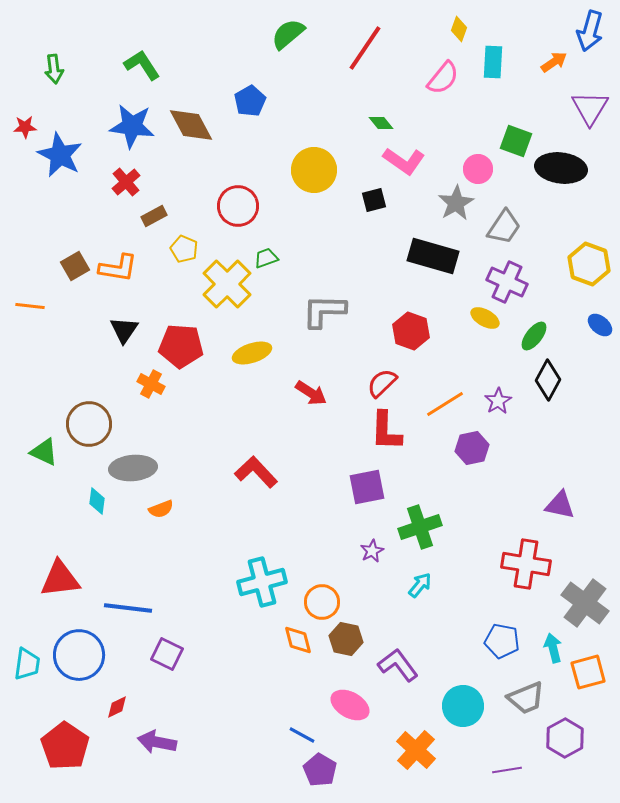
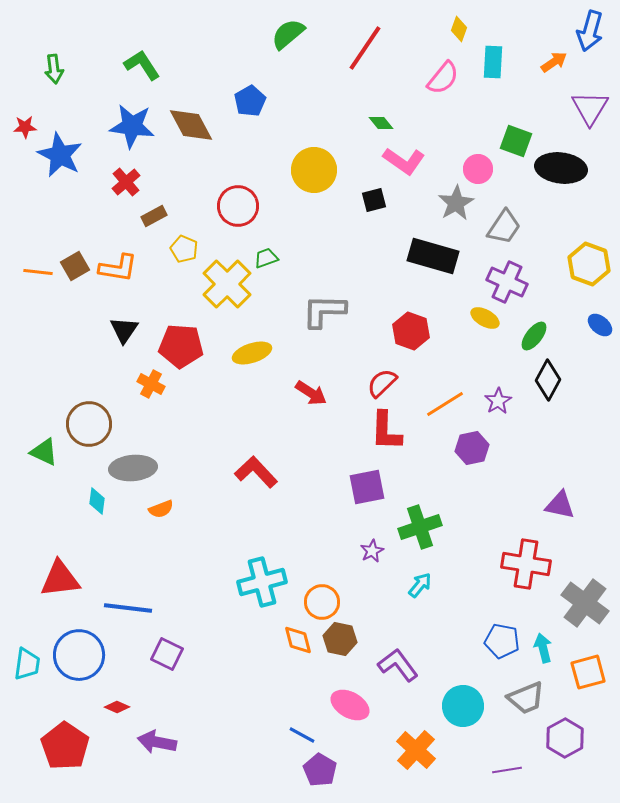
orange line at (30, 306): moved 8 px right, 34 px up
brown hexagon at (346, 639): moved 6 px left
cyan arrow at (553, 648): moved 10 px left
red diamond at (117, 707): rotated 50 degrees clockwise
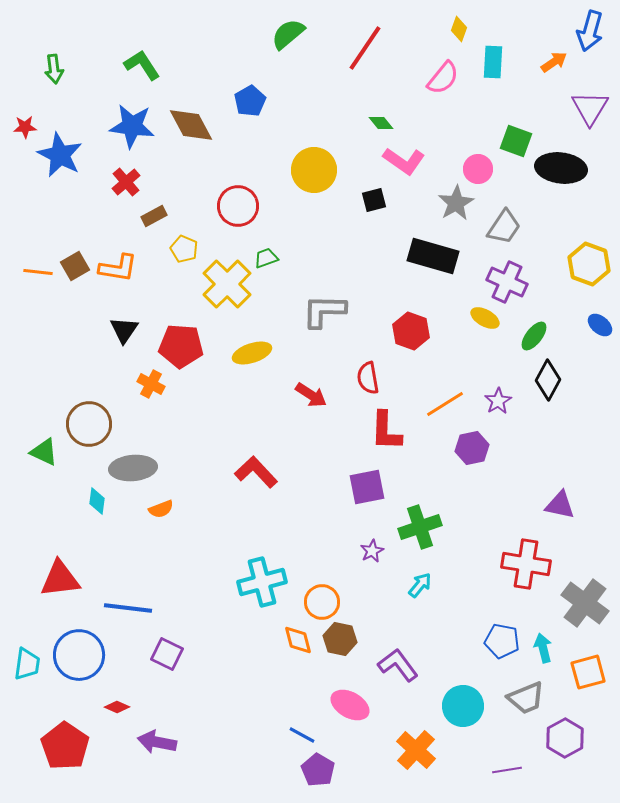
red semicircle at (382, 383): moved 14 px left, 5 px up; rotated 56 degrees counterclockwise
red arrow at (311, 393): moved 2 px down
purple pentagon at (320, 770): moved 2 px left
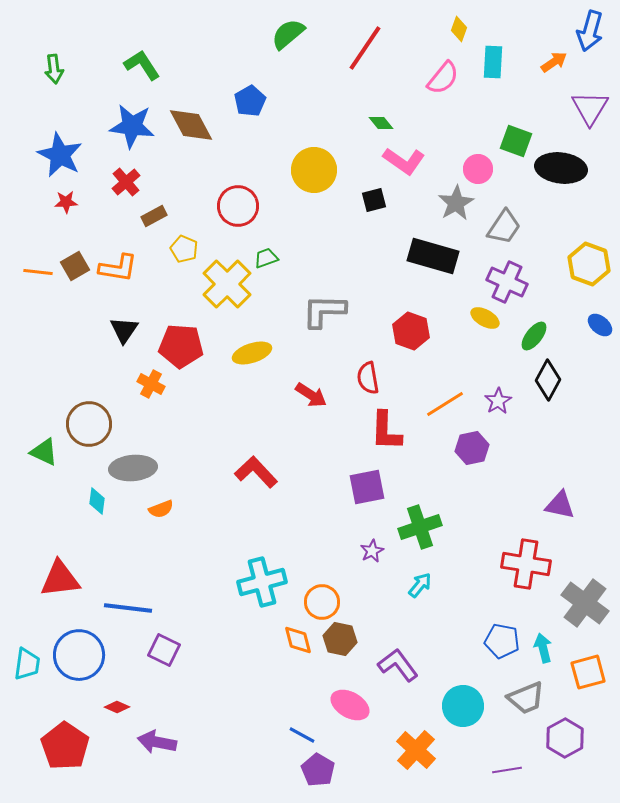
red star at (25, 127): moved 41 px right, 75 px down
purple square at (167, 654): moved 3 px left, 4 px up
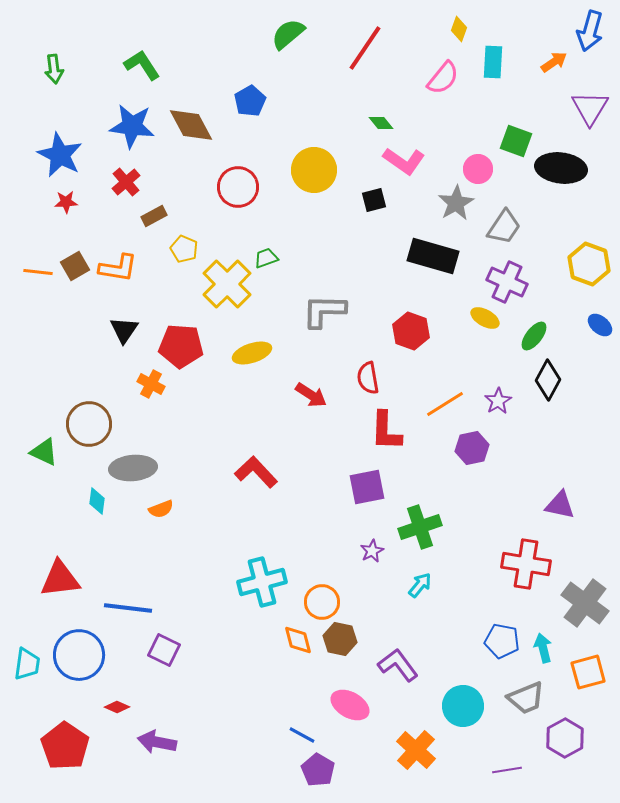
red circle at (238, 206): moved 19 px up
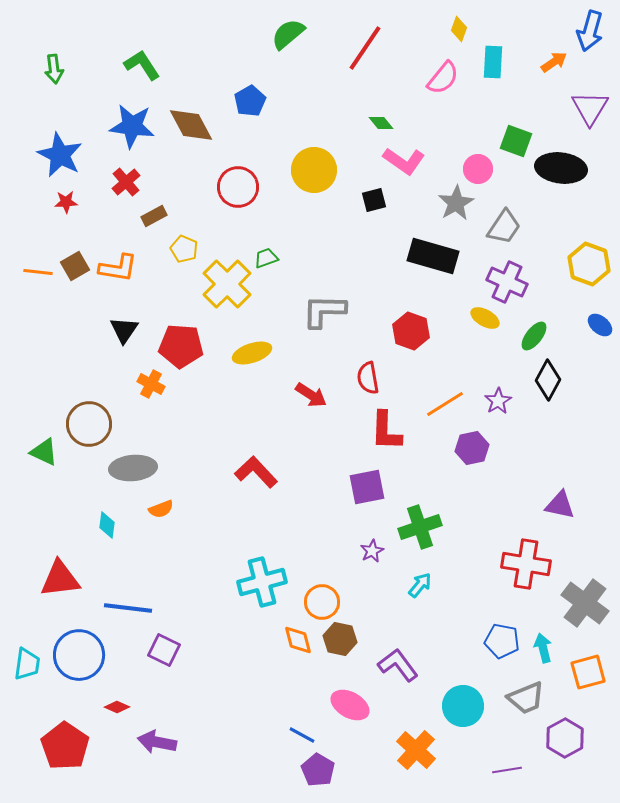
cyan diamond at (97, 501): moved 10 px right, 24 px down
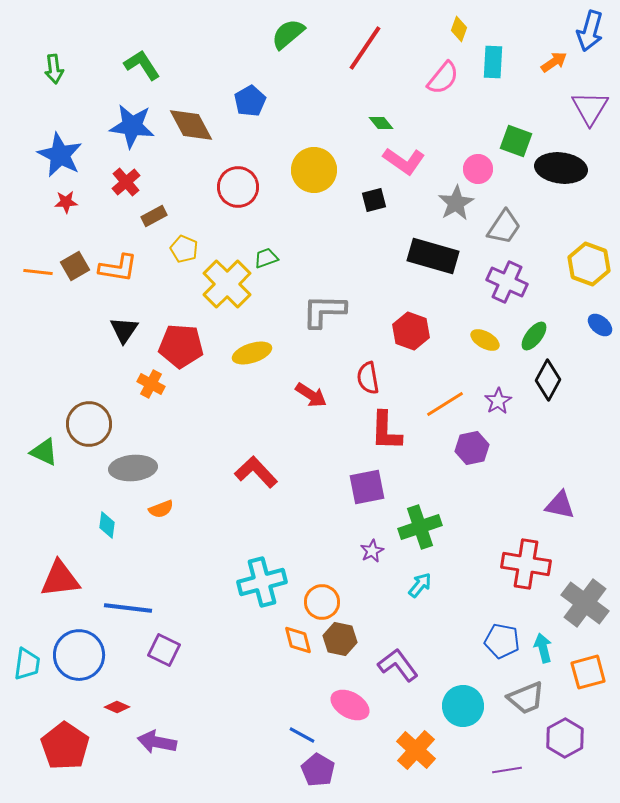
yellow ellipse at (485, 318): moved 22 px down
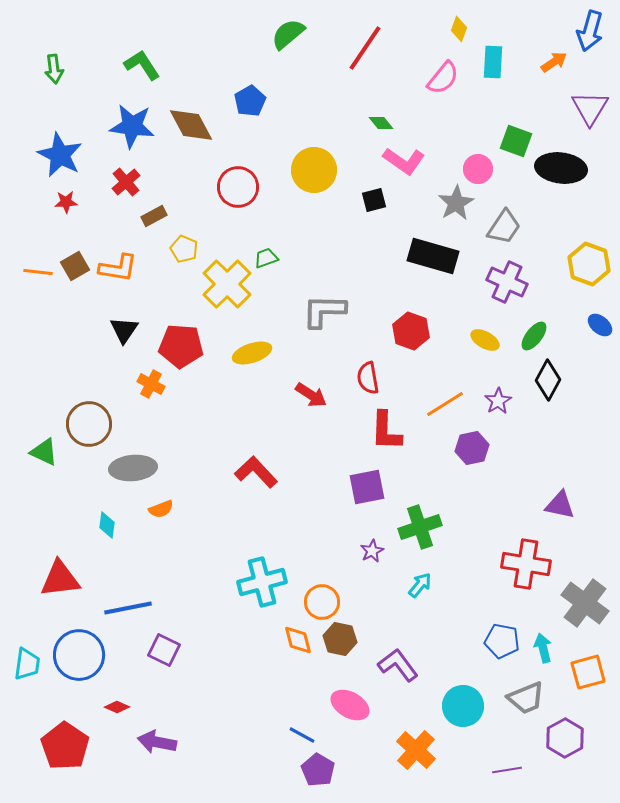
blue line at (128, 608): rotated 18 degrees counterclockwise
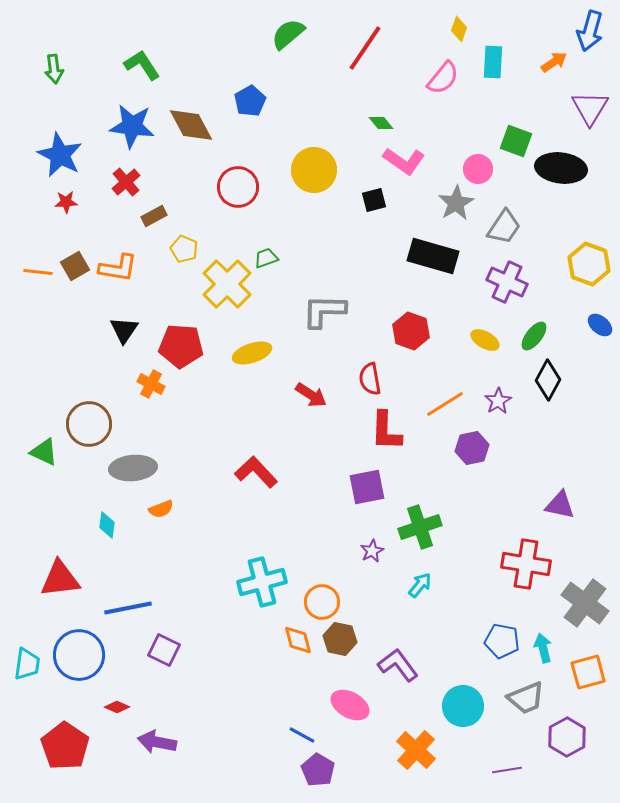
red semicircle at (368, 378): moved 2 px right, 1 px down
purple hexagon at (565, 738): moved 2 px right, 1 px up
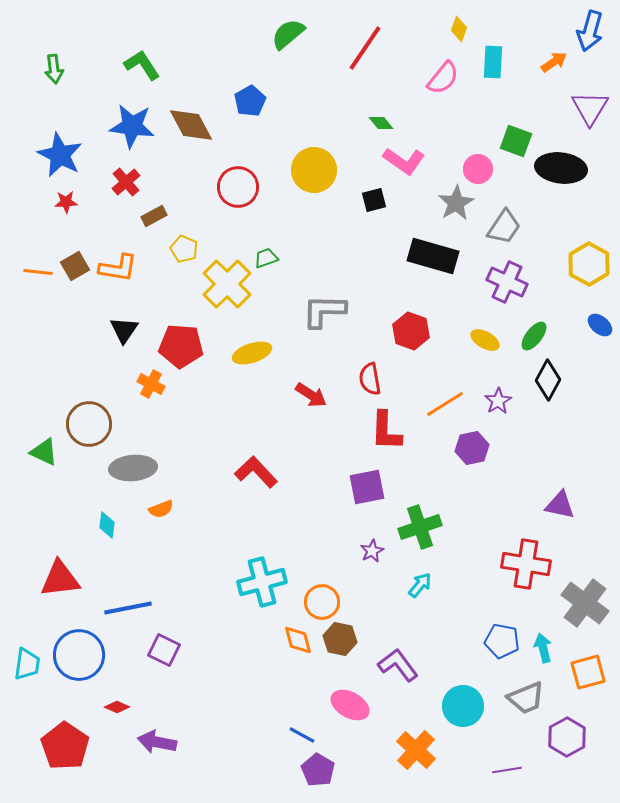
yellow hexagon at (589, 264): rotated 9 degrees clockwise
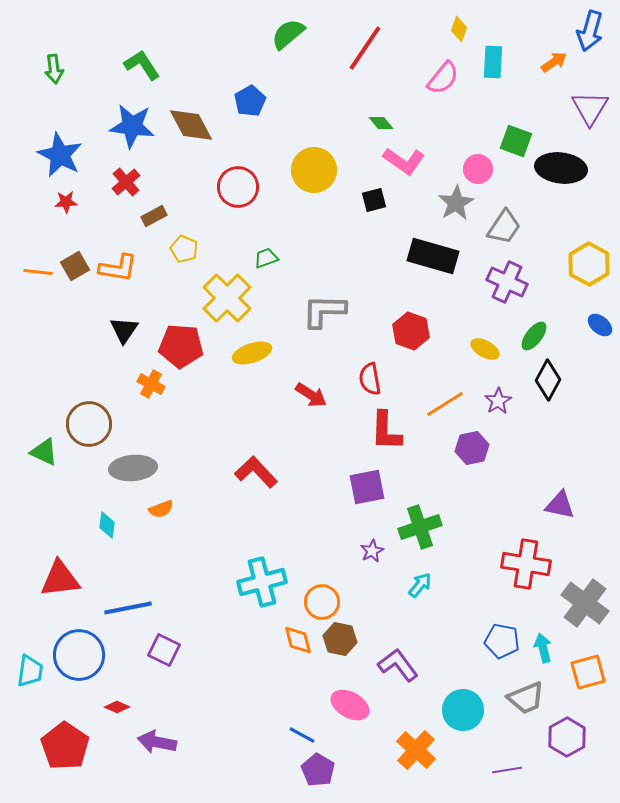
yellow cross at (227, 284): moved 14 px down
yellow ellipse at (485, 340): moved 9 px down
cyan trapezoid at (27, 664): moved 3 px right, 7 px down
cyan circle at (463, 706): moved 4 px down
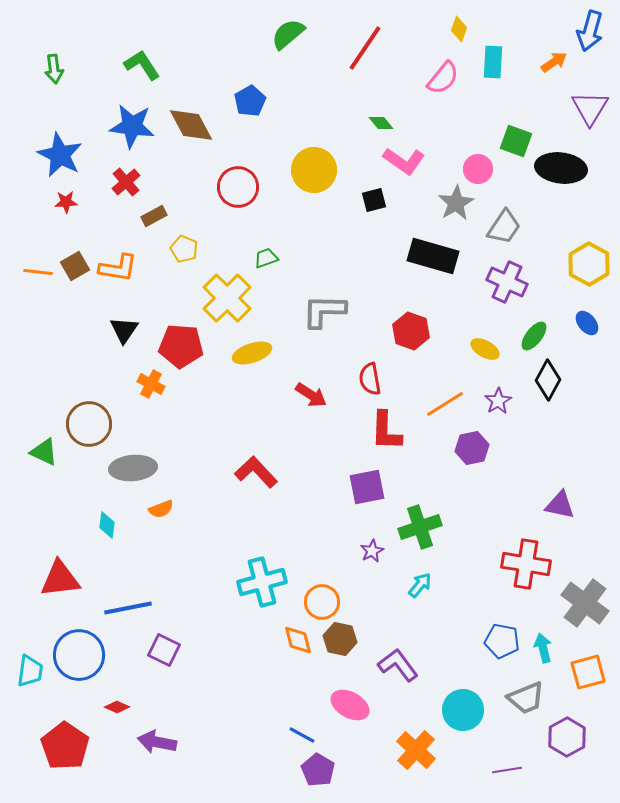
blue ellipse at (600, 325): moved 13 px left, 2 px up; rotated 10 degrees clockwise
